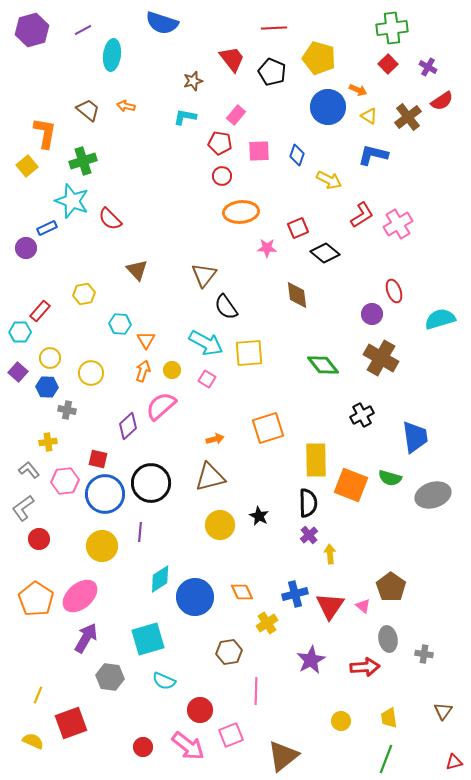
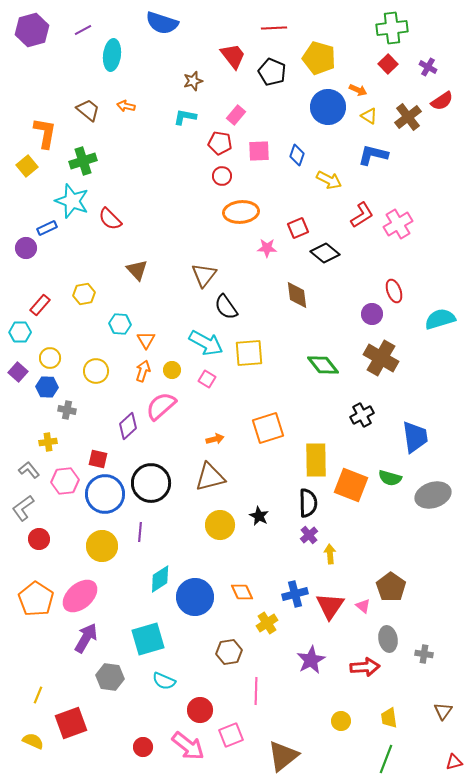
red trapezoid at (232, 59): moved 1 px right, 3 px up
red rectangle at (40, 311): moved 6 px up
yellow circle at (91, 373): moved 5 px right, 2 px up
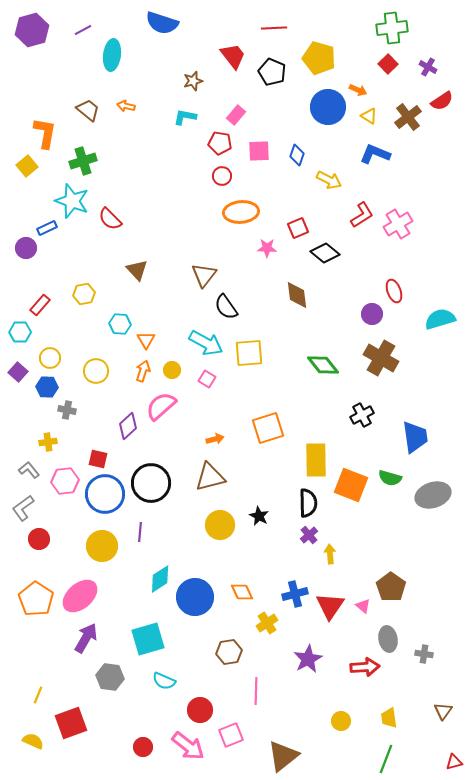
blue L-shape at (373, 155): moved 2 px right, 1 px up; rotated 8 degrees clockwise
purple star at (311, 660): moved 3 px left, 1 px up
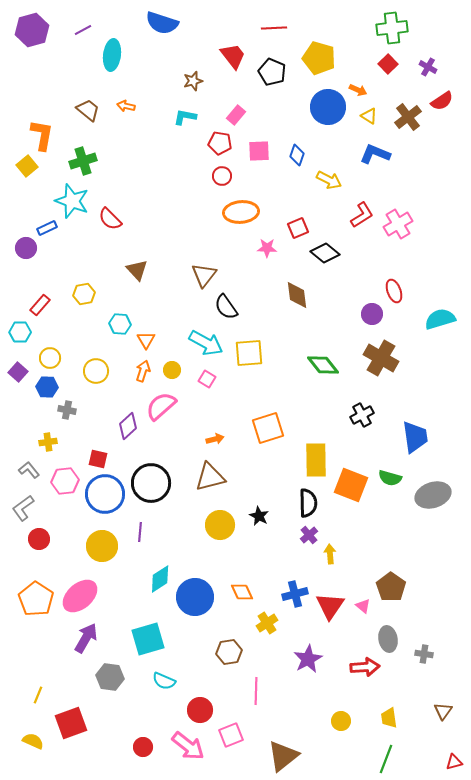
orange L-shape at (45, 133): moved 3 px left, 2 px down
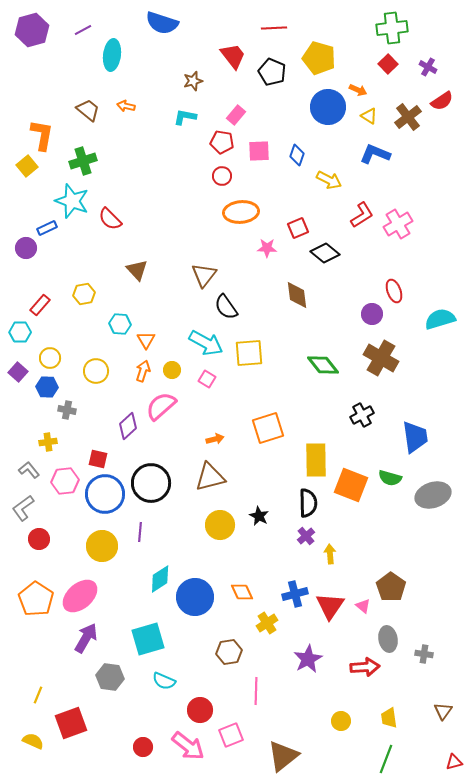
red pentagon at (220, 143): moved 2 px right, 1 px up
purple cross at (309, 535): moved 3 px left, 1 px down
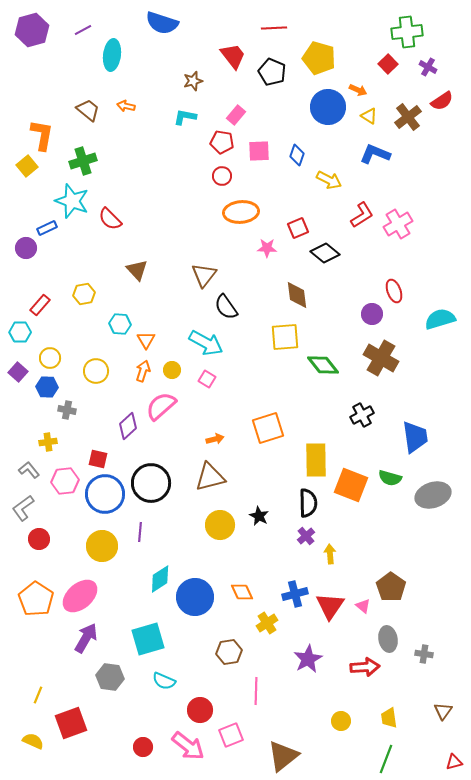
green cross at (392, 28): moved 15 px right, 4 px down
yellow square at (249, 353): moved 36 px right, 16 px up
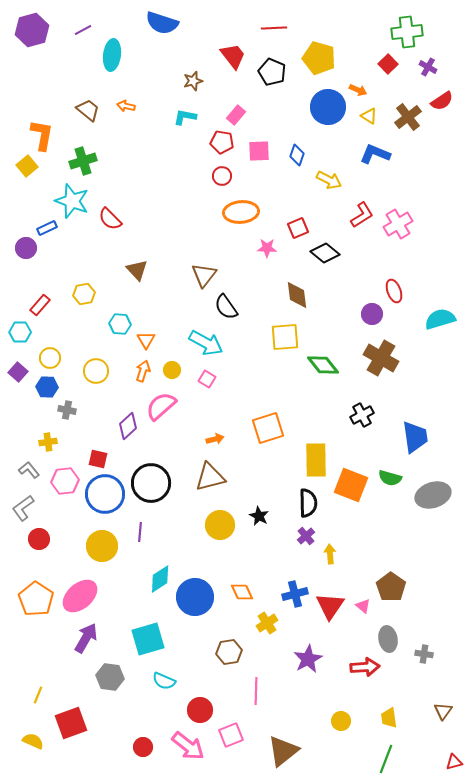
brown triangle at (283, 756): moved 5 px up
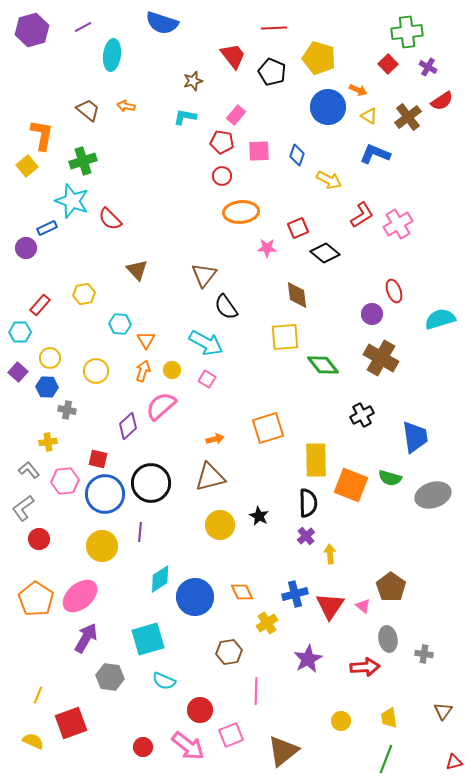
purple line at (83, 30): moved 3 px up
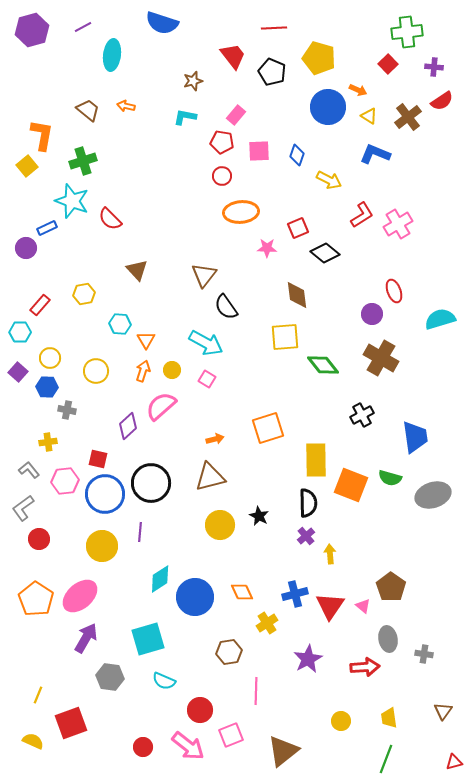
purple cross at (428, 67): moved 6 px right; rotated 24 degrees counterclockwise
